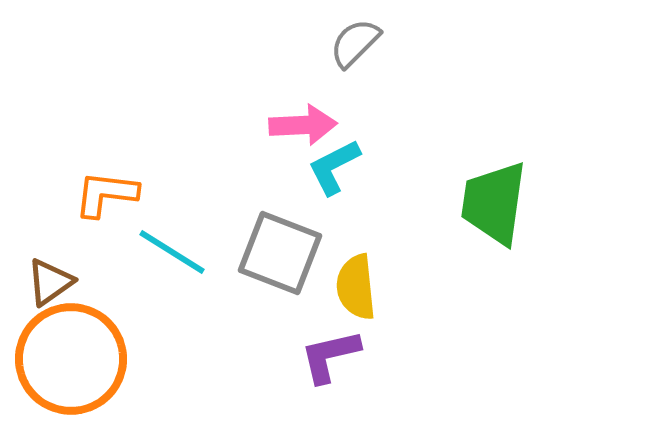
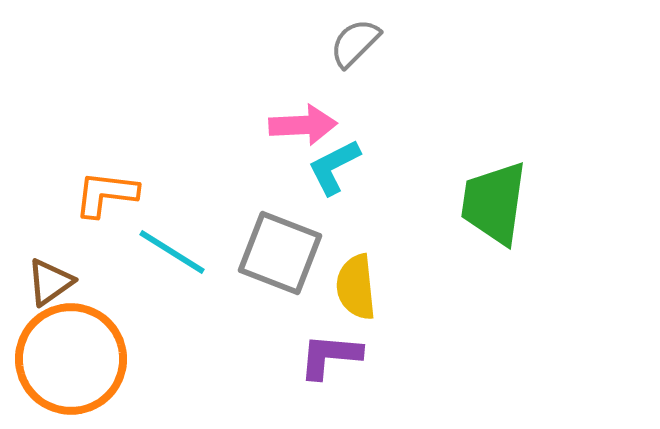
purple L-shape: rotated 18 degrees clockwise
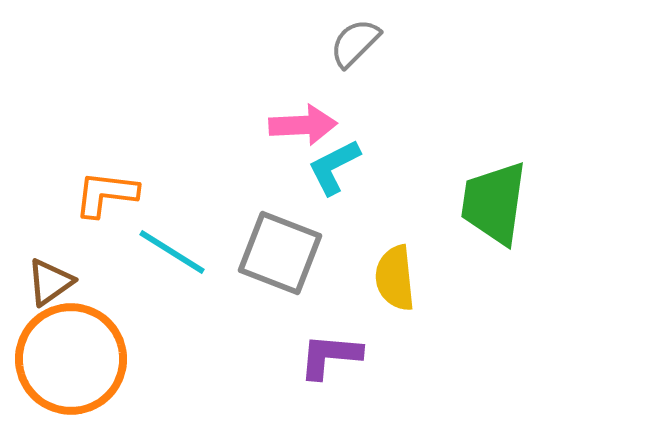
yellow semicircle: moved 39 px right, 9 px up
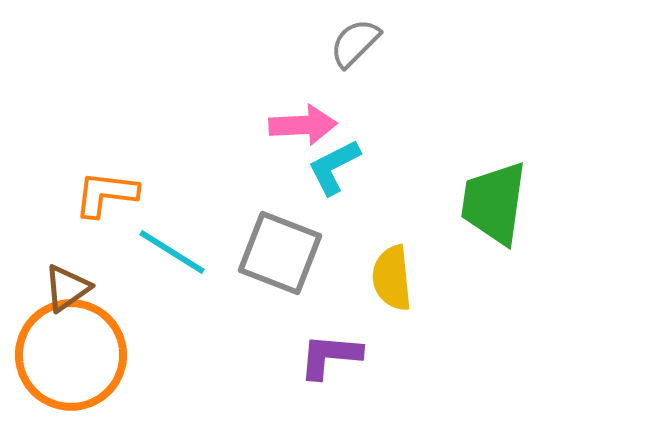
yellow semicircle: moved 3 px left
brown triangle: moved 17 px right, 6 px down
orange circle: moved 4 px up
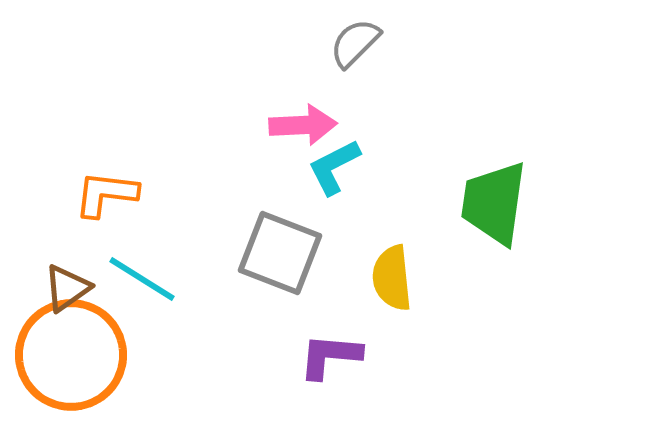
cyan line: moved 30 px left, 27 px down
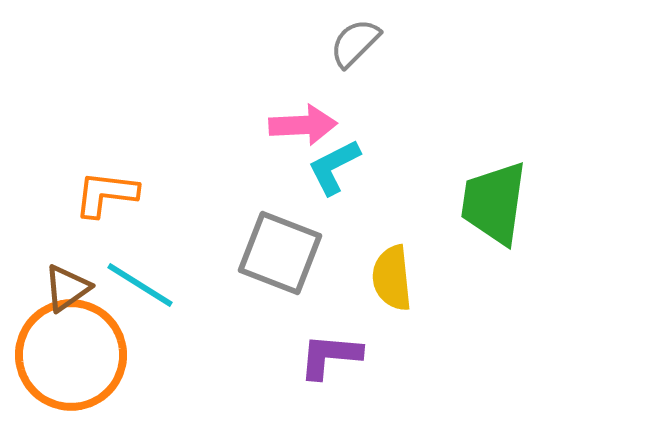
cyan line: moved 2 px left, 6 px down
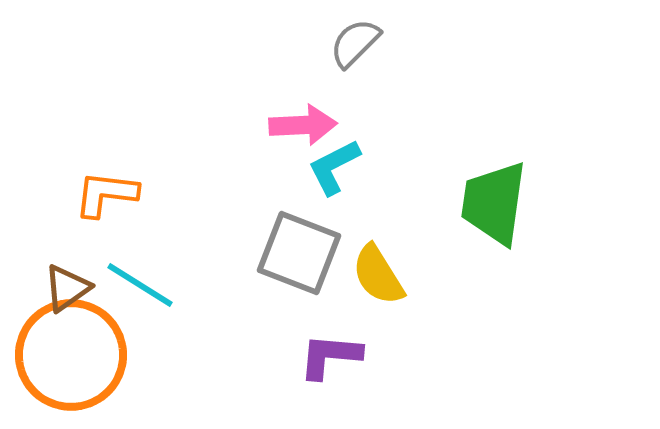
gray square: moved 19 px right
yellow semicircle: moved 14 px left, 3 px up; rotated 26 degrees counterclockwise
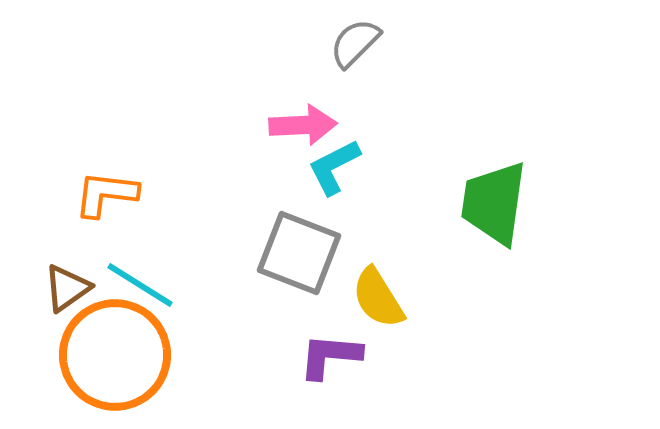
yellow semicircle: moved 23 px down
orange circle: moved 44 px right
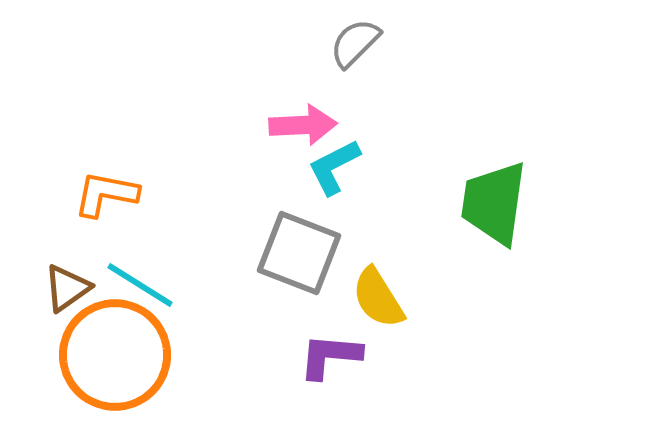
orange L-shape: rotated 4 degrees clockwise
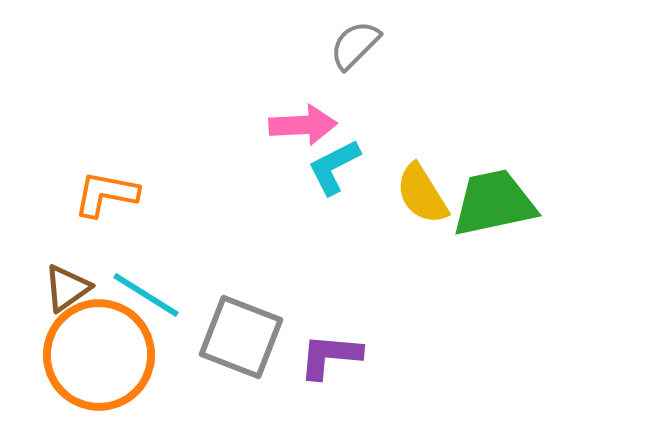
gray semicircle: moved 2 px down
green trapezoid: rotated 70 degrees clockwise
gray square: moved 58 px left, 84 px down
cyan line: moved 6 px right, 10 px down
yellow semicircle: moved 44 px right, 104 px up
orange circle: moved 16 px left
